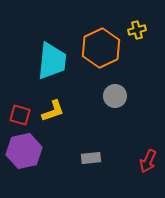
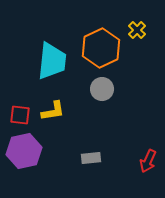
yellow cross: rotated 30 degrees counterclockwise
gray circle: moved 13 px left, 7 px up
yellow L-shape: rotated 10 degrees clockwise
red square: rotated 10 degrees counterclockwise
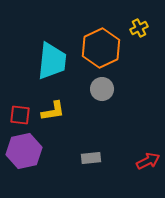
yellow cross: moved 2 px right, 2 px up; rotated 18 degrees clockwise
red arrow: rotated 140 degrees counterclockwise
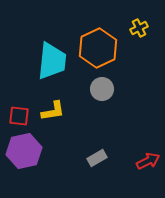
orange hexagon: moved 3 px left
red square: moved 1 px left, 1 px down
gray rectangle: moved 6 px right; rotated 24 degrees counterclockwise
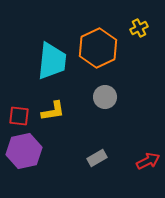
gray circle: moved 3 px right, 8 px down
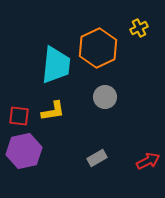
cyan trapezoid: moved 4 px right, 4 px down
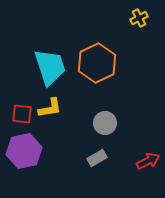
yellow cross: moved 10 px up
orange hexagon: moved 1 px left, 15 px down
cyan trapezoid: moved 6 px left, 2 px down; rotated 24 degrees counterclockwise
gray circle: moved 26 px down
yellow L-shape: moved 3 px left, 3 px up
red square: moved 3 px right, 2 px up
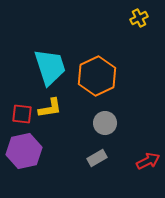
orange hexagon: moved 13 px down
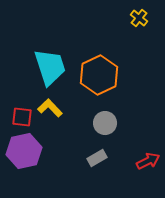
yellow cross: rotated 24 degrees counterclockwise
orange hexagon: moved 2 px right, 1 px up
yellow L-shape: rotated 125 degrees counterclockwise
red square: moved 3 px down
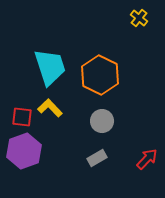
orange hexagon: moved 1 px right; rotated 9 degrees counterclockwise
gray circle: moved 3 px left, 2 px up
purple hexagon: rotated 8 degrees counterclockwise
red arrow: moved 1 px left, 2 px up; rotated 20 degrees counterclockwise
